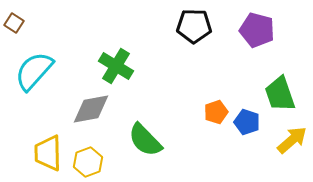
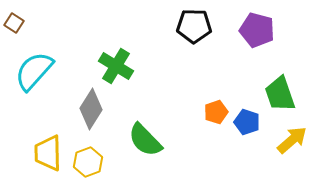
gray diamond: rotated 48 degrees counterclockwise
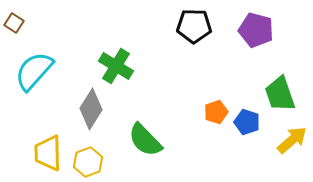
purple pentagon: moved 1 px left
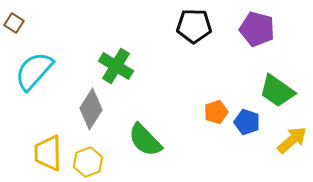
purple pentagon: moved 1 px right, 1 px up
green trapezoid: moved 3 px left, 3 px up; rotated 36 degrees counterclockwise
